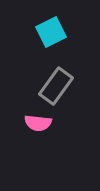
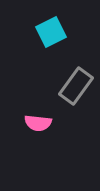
gray rectangle: moved 20 px right
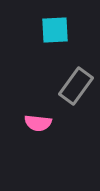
cyan square: moved 4 px right, 2 px up; rotated 24 degrees clockwise
